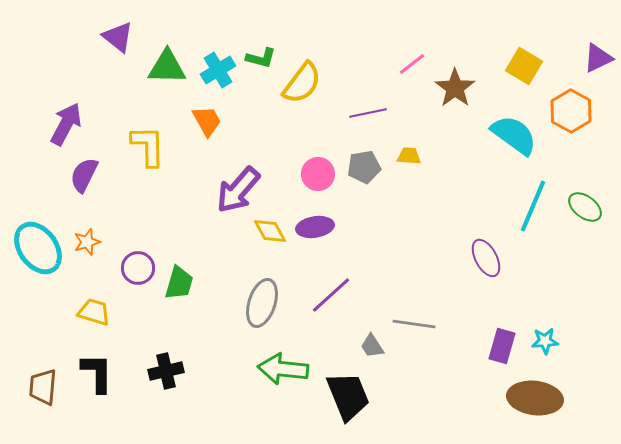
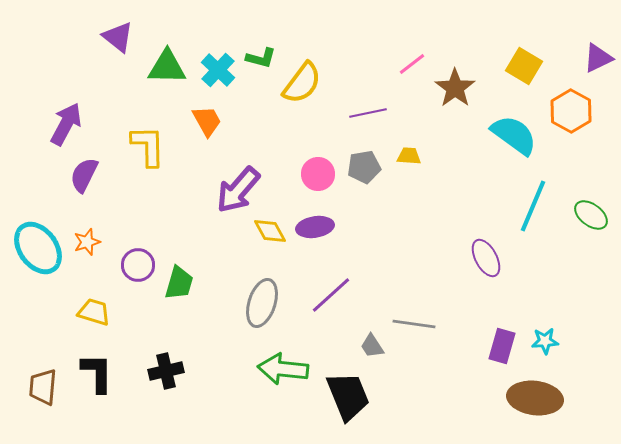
cyan cross at (218, 70): rotated 16 degrees counterclockwise
green ellipse at (585, 207): moved 6 px right, 8 px down
purple circle at (138, 268): moved 3 px up
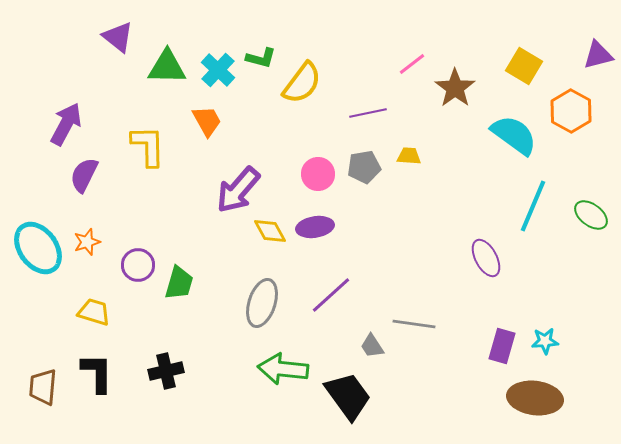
purple triangle at (598, 58): moved 3 px up; rotated 12 degrees clockwise
black trapezoid at (348, 396): rotated 14 degrees counterclockwise
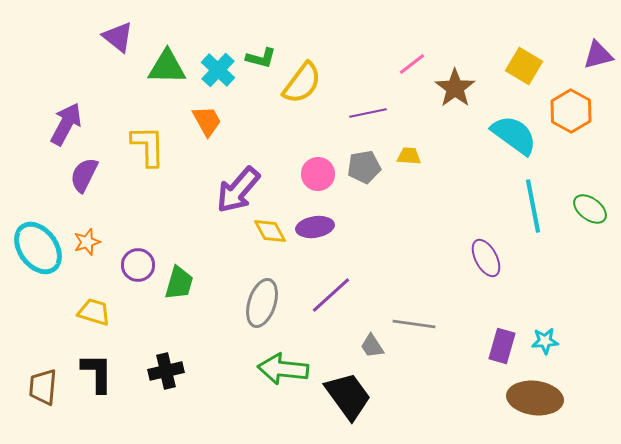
cyan line at (533, 206): rotated 34 degrees counterclockwise
green ellipse at (591, 215): moved 1 px left, 6 px up
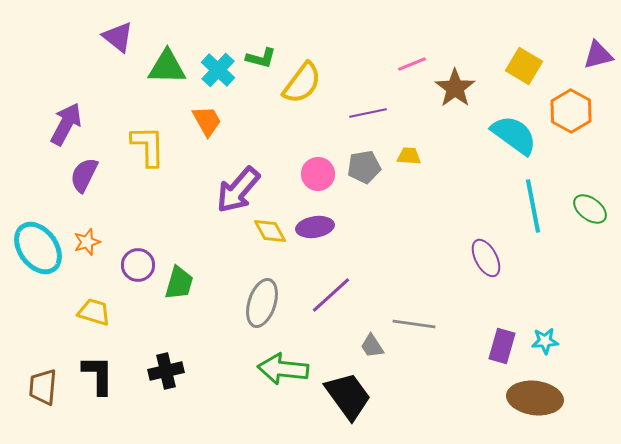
pink line at (412, 64): rotated 16 degrees clockwise
black L-shape at (97, 373): moved 1 px right, 2 px down
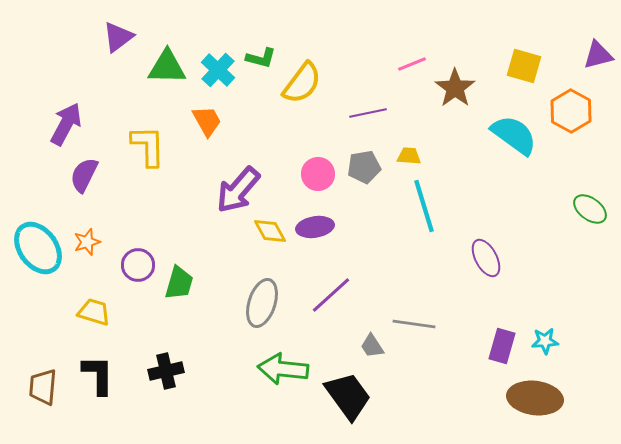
purple triangle at (118, 37): rotated 44 degrees clockwise
yellow square at (524, 66): rotated 15 degrees counterclockwise
cyan line at (533, 206): moved 109 px left; rotated 6 degrees counterclockwise
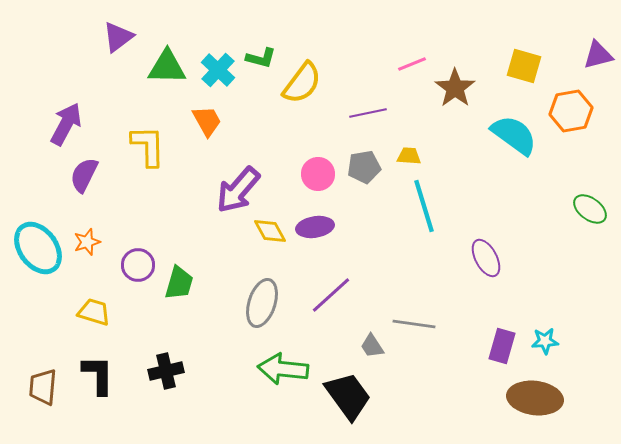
orange hexagon at (571, 111): rotated 21 degrees clockwise
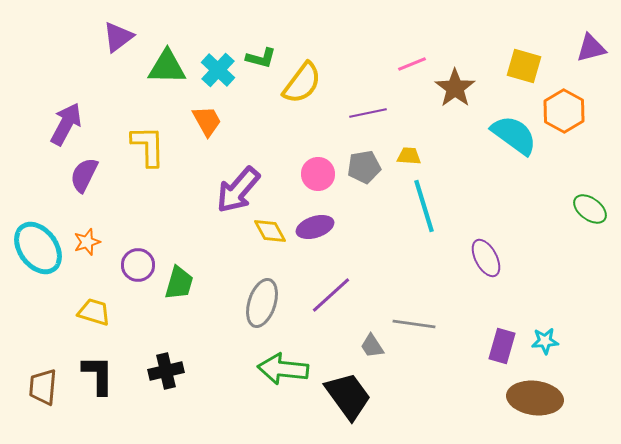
purple triangle at (598, 55): moved 7 px left, 7 px up
orange hexagon at (571, 111): moved 7 px left; rotated 21 degrees counterclockwise
purple ellipse at (315, 227): rotated 9 degrees counterclockwise
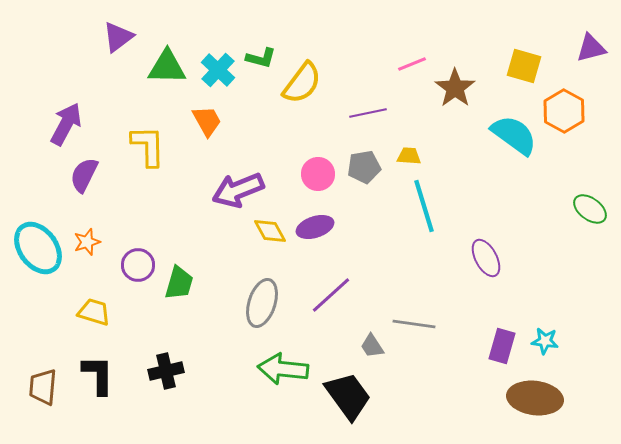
purple arrow at (238, 190): rotated 27 degrees clockwise
cyan star at (545, 341): rotated 12 degrees clockwise
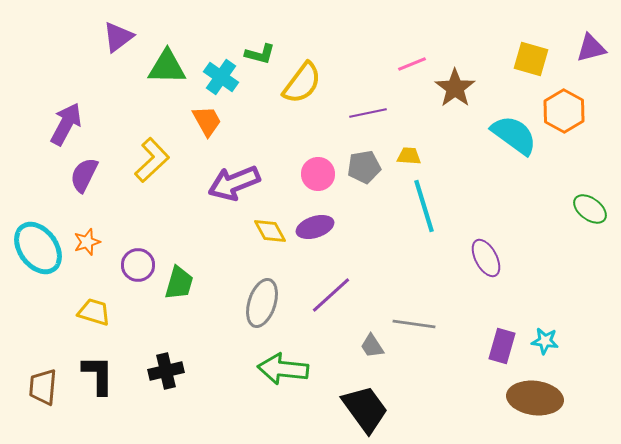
green L-shape at (261, 58): moved 1 px left, 4 px up
yellow square at (524, 66): moved 7 px right, 7 px up
cyan cross at (218, 70): moved 3 px right, 7 px down; rotated 8 degrees counterclockwise
yellow L-shape at (148, 146): moved 4 px right, 14 px down; rotated 48 degrees clockwise
purple arrow at (238, 190): moved 4 px left, 7 px up
black trapezoid at (348, 396): moved 17 px right, 13 px down
